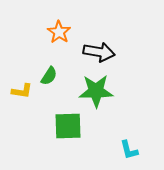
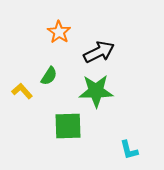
black arrow: rotated 36 degrees counterclockwise
yellow L-shape: rotated 140 degrees counterclockwise
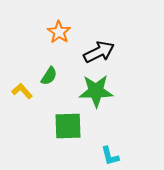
cyan L-shape: moved 19 px left, 6 px down
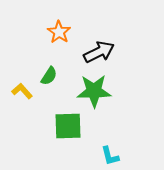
green star: moved 2 px left
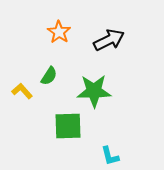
black arrow: moved 10 px right, 12 px up
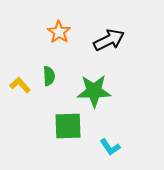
green semicircle: rotated 36 degrees counterclockwise
yellow L-shape: moved 2 px left, 6 px up
cyan L-shape: moved 9 px up; rotated 20 degrees counterclockwise
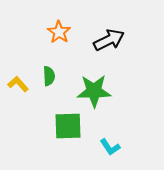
yellow L-shape: moved 2 px left, 1 px up
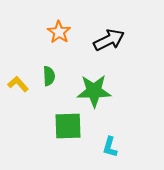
cyan L-shape: rotated 50 degrees clockwise
